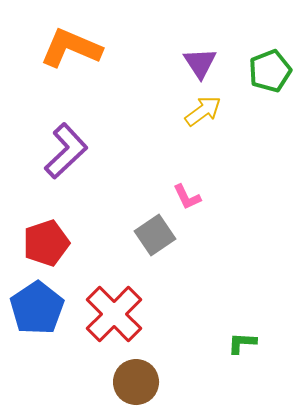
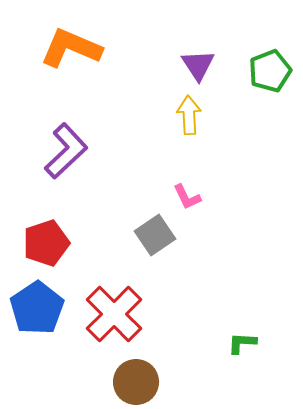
purple triangle: moved 2 px left, 2 px down
yellow arrow: moved 14 px left, 4 px down; rotated 57 degrees counterclockwise
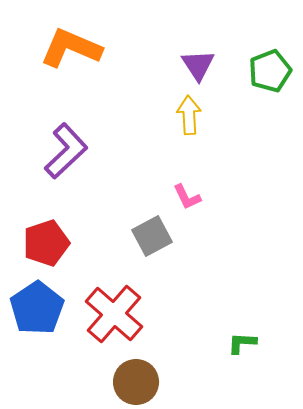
gray square: moved 3 px left, 1 px down; rotated 6 degrees clockwise
red cross: rotated 4 degrees counterclockwise
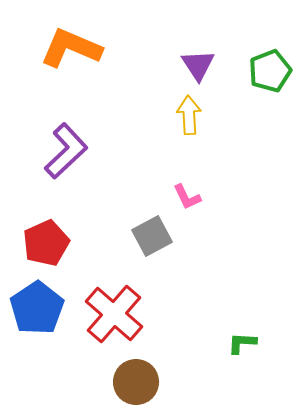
red pentagon: rotated 6 degrees counterclockwise
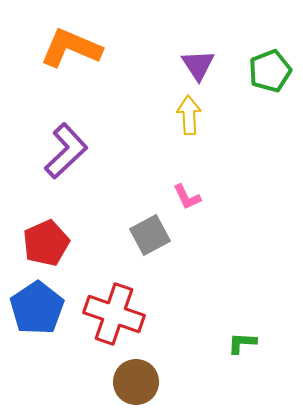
gray square: moved 2 px left, 1 px up
red cross: rotated 22 degrees counterclockwise
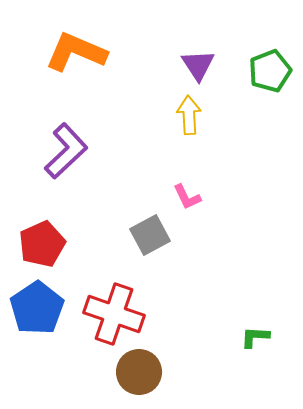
orange L-shape: moved 5 px right, 4 px down
red pentagon: moved 4 px left, 1 px down
green L-shape: moved 13 px right, 6 px up
brown circle: moved 3 px right, 10 px up
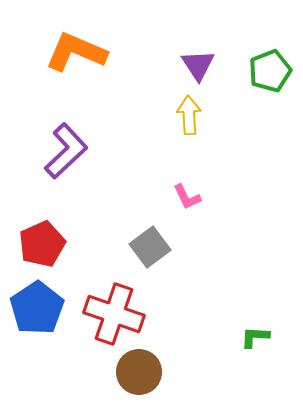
gray square: moved 12 px down; rotated 9 degrees counterclockwise
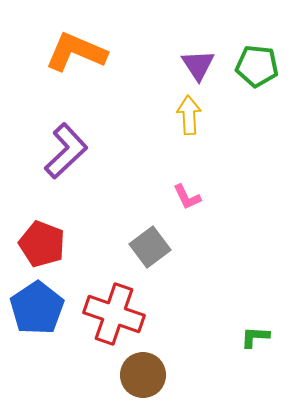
green pentagon: moved 13 px left, 5 px up; rotated 27 degrees clockwise
red pentagon: rotated 27 degrees counterclockwise
brown circle: moved 4 px right, 3 px down
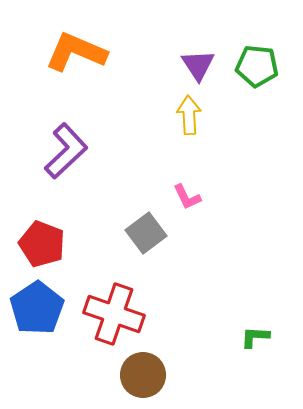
gray square: moved 4 px left, 14 px up
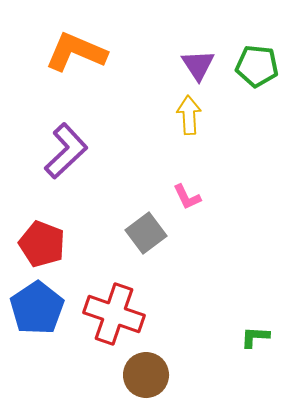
brown circle: moved 3 px right
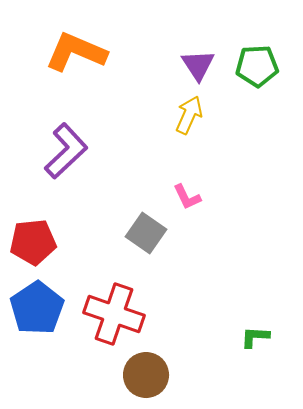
green pentagon: rotated 9 degrees counterclockwise
yellow arrow: rotated 27 degrees clockwise
gray square: rotated 18 degrees counterclockwise
red pentagon: moved 9 px left, 2 px up; rotated 27 degrees counterclockwise
